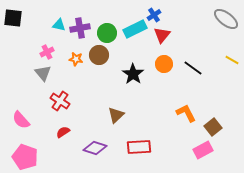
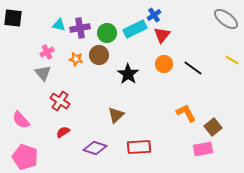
black star: moved 5 px left
pink rectangle: moved 1 px up; rotated 18 degrees clockwise
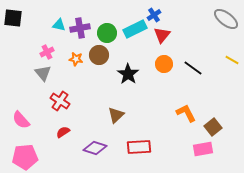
pink pentagon: rotated 25 degrees counterclockwise
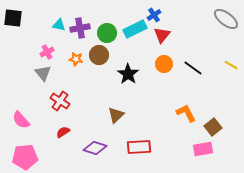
yellow line: moved 1 px left, 5 px down
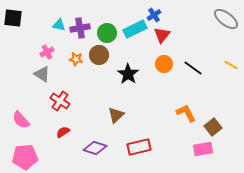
gray triangle: moved 1 px left, 1 px down; rotated 18 degrees counterclockwise
red rectangle: rotated 10 degrees counterclockwise
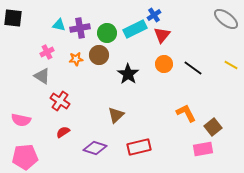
orange star: rotated 16 degrees counterclockwise
gray triangle: moved 2 px down
pink semicircle: rotated 36 degrees counterclockwise
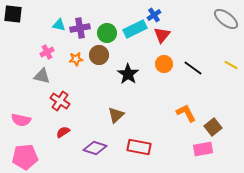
black square: moved 4 px up
gray triangle: rotated 18 degrees counterclockwise
red rectangle: rotated 25 degrees clockwise
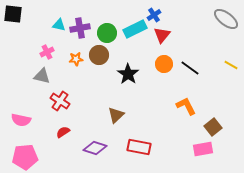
black line: moved 3 px left
orange L-shape: moved 7 px up
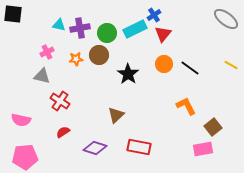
red triangle: moved 1 px right, 1 px up
